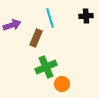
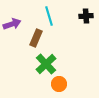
cyan line: moved 1 px left, 2 px up
purple arrow: moved 1 px up
green cross: moved 3 px up; rotated 20 degrees counterclockwise
orange circle: moved 3 px left
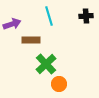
brown rectangle: moved 5 px left, 2 px down; rotated 66 degrees clockwise
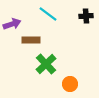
cyan line: moved 1 px left, 2 px up; rotated 36 degrees counterclockwise
orange circle: moved 11 px right
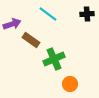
black cross: moved 1 px right, 2 px up
brown rectangle: rotated 36 degrees clockwise
green cross: moved 8 px right, 5 px up; rotated 20 degrees clockwise
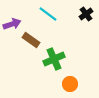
black cross: moved 1 px left; rotated 32 degrees counterclockwise
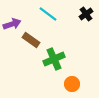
orange circle: moved 2 px right
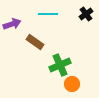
cyan line: rotated 36 degrees counterclockwise
brown rectangle: moved 4 px right, 2 px down
green cross: moved 6 px right, 6 px down
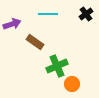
green cross: moved 3 px left, 1 px down
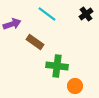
cyan line: moved 1 px left; rotated 36 degrees clockwise
green cross: rotated 30 degrees clockwise
orange circle: moved 3 px right, 2 px down
